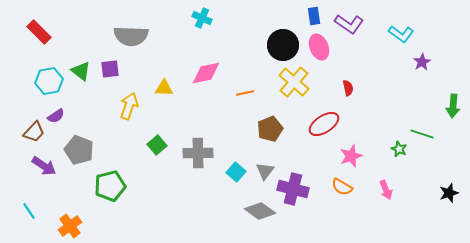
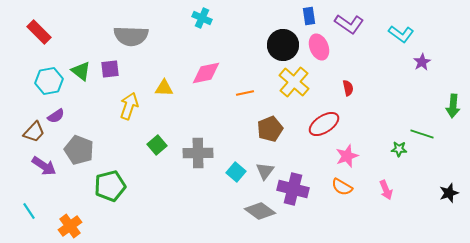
blue rectangle: moved 5 px left
green star: rotated 21 degrees counterclockwise
pink star: moved 4 px left
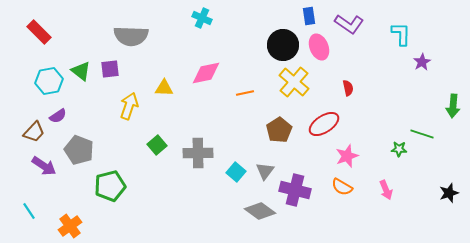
cyan L-shape: rotated 125 degrees counterclockwise
purple semicircle: moved 2 px right
brown pentagon: moved 9 px right, 1 px down; rotated 10 degrees counterclockwise
purple cross: moved 2 px right, 1 px down
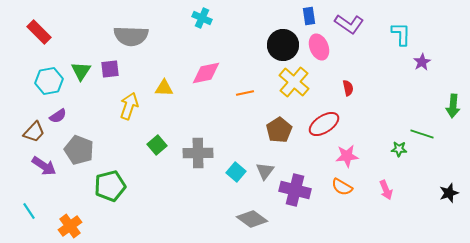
green triangle: rotated 25 degrees clockwise
pink star: rotated 15 degrees clockwise
gray diamond: moved 8 px left, 8 px down
